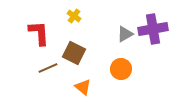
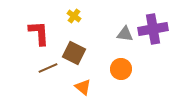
gray triangle: rotated 36 degrees clockwise
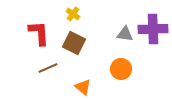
yellow cross: moved 1 px left, 2 px up
purple cross: rotated 8 degrees clockwise
brown square: moved 10 px up
